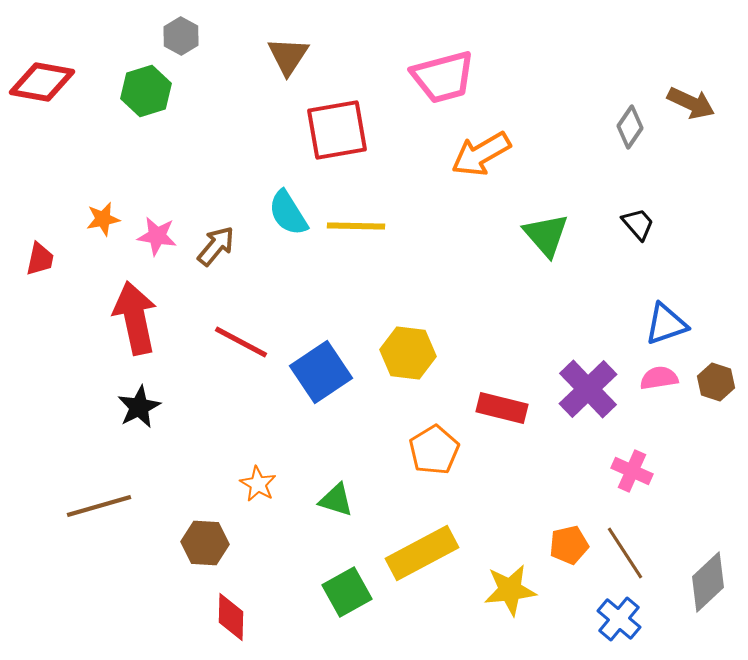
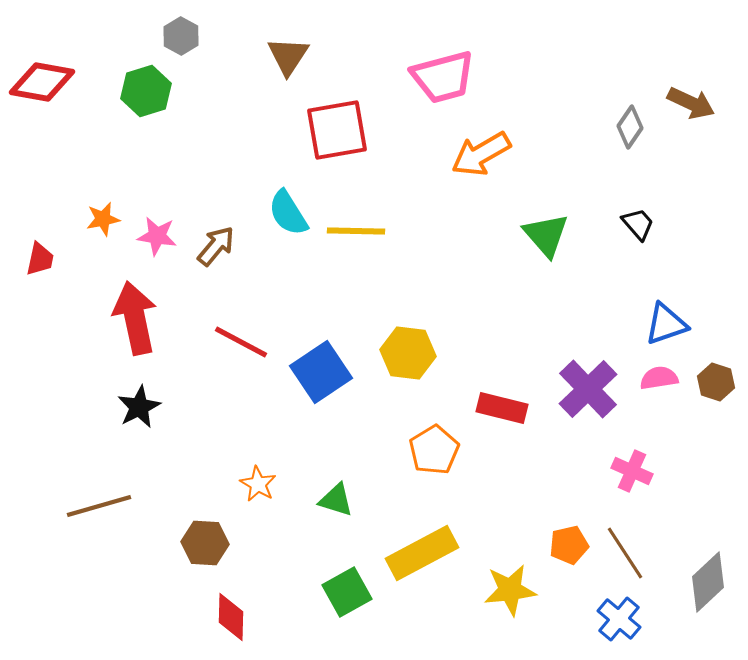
yellow line at (356, 226): moved 5 px down
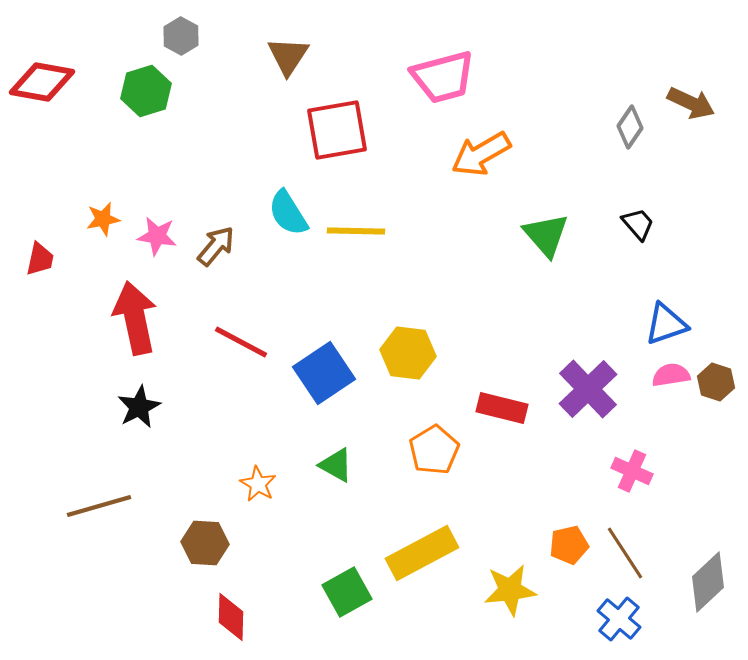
blue square at (321, 372): moved 3 px right, 1 px down
pink semicircle at (659, 378): moved 12 px right, 3 px up
green triangle at (336, 500): moved 35 px up; rotated 12 degrees clockwise
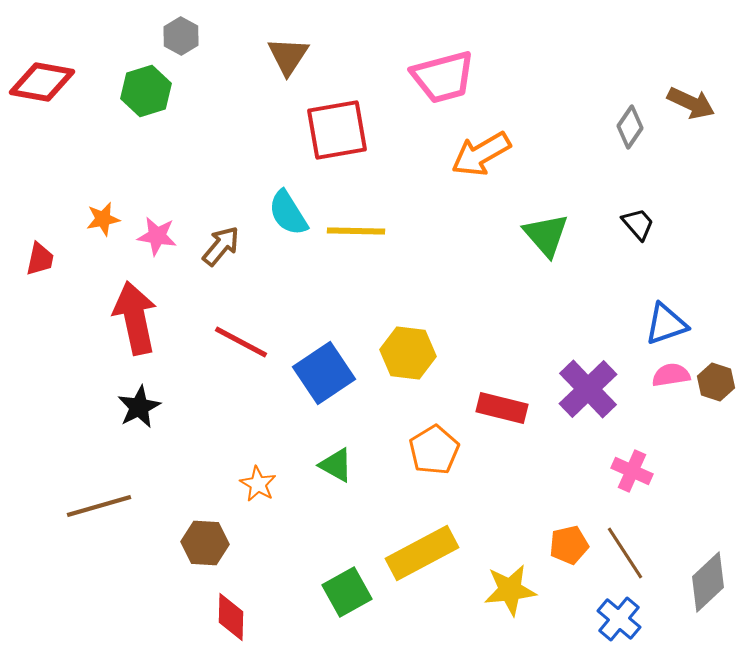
brown arrow at (216, 246): moved 5 px right
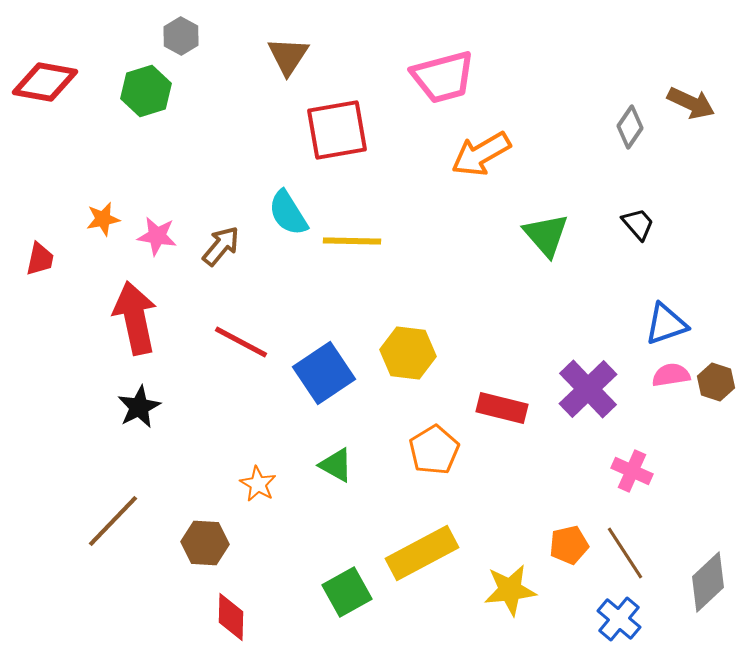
red diamond at (42, 82): moved 3 px right
yellow line at (356, 231): moved 4 px left, 10 px down
brown line at (99, 506): moved 14 px right, 15 px down; rotated 30 degrees counterclockwise
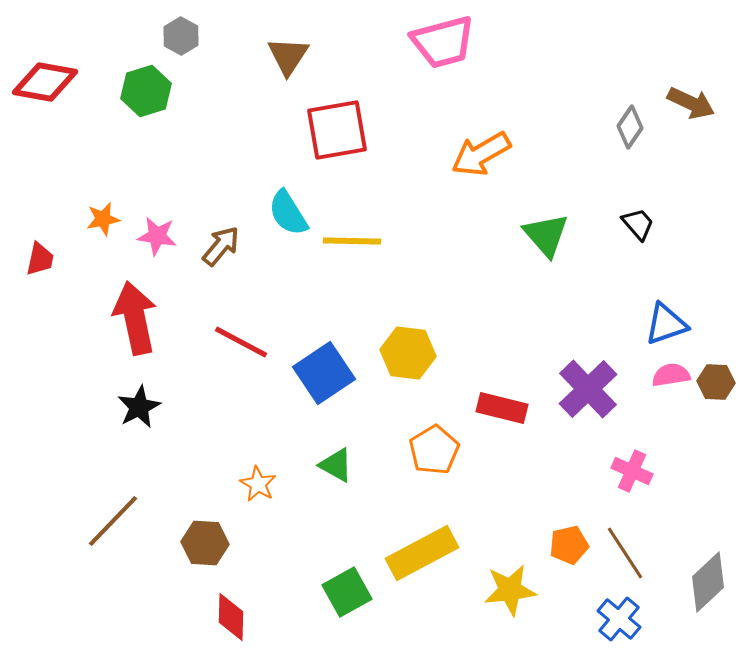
pink trapezoid at (443, 77): moved 35 px up
brown hexagon at (716, 382): rotated 15 degrees counterclockwise
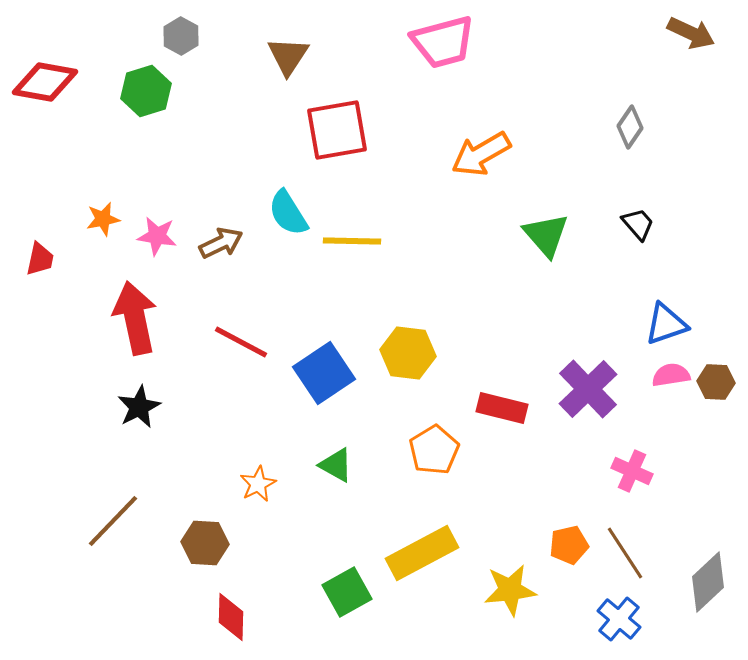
brown arrow at (691, 103): moved 70 px up
brown arrow at (221, 246): moved 3 px up; rotated 24 degrees clockwise
orange star at (258, 484): rotated 15 degrees clockwise
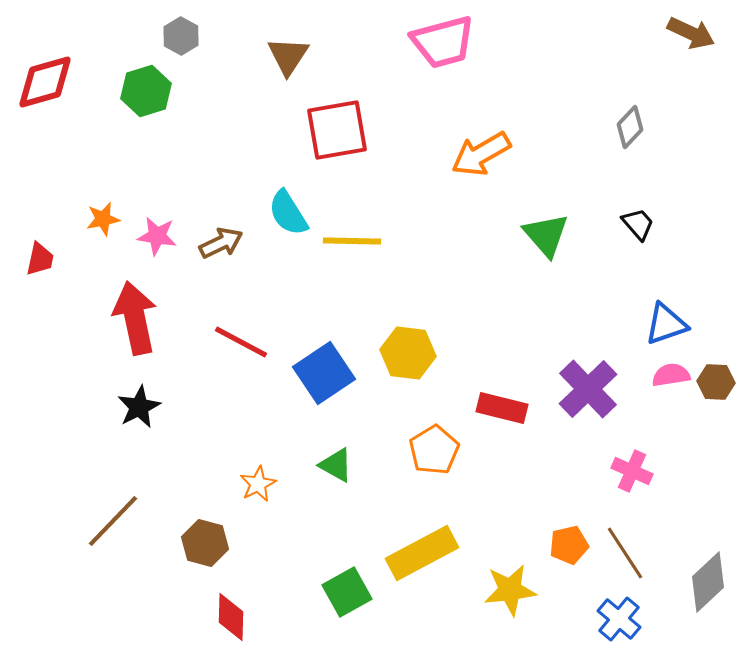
red diamond at (45, 82): rotated 26 degrees counterclockwise
gray diamond at (630, 127): rotated 9 degrees clockwise
brown hexagon at (205, 543): rotated 12 degrees clockwise
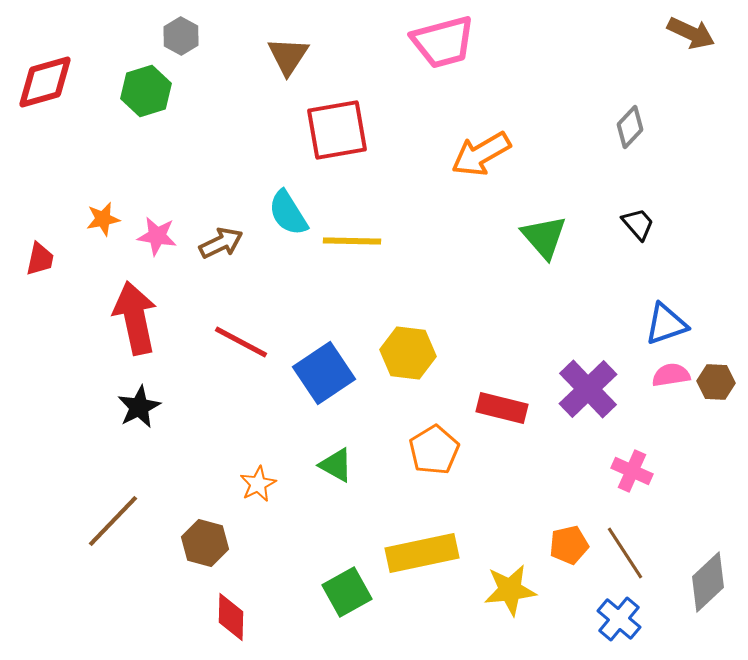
green triangle at (546, 235): moved 2 px left, 2 px down
yellow rectangle at (422, 553): rotated 16 degrees clockwise
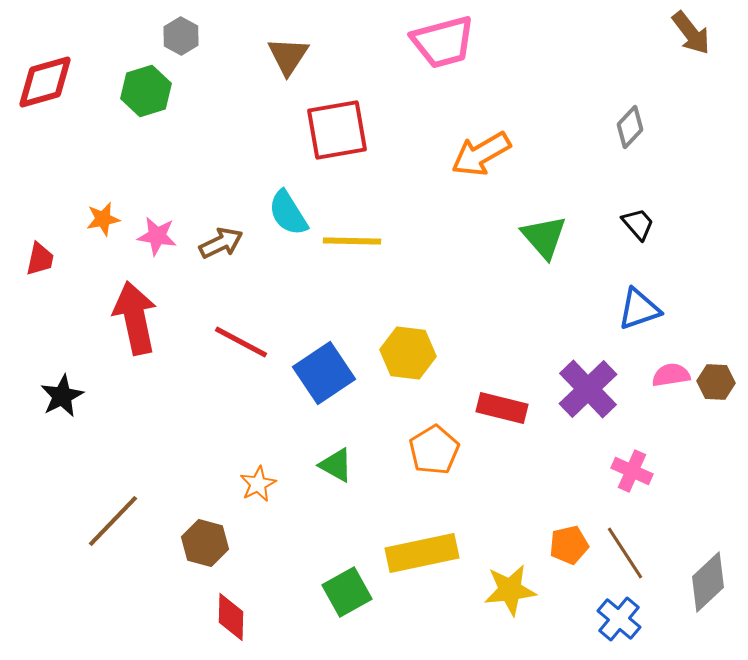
brown arrow at (691, 33): rotated 27 degrees clockwise
blue triangle at (666, 324): moved 27 px left, 15 px up
black star at (139, 407): moved 77 px left, 11 px up
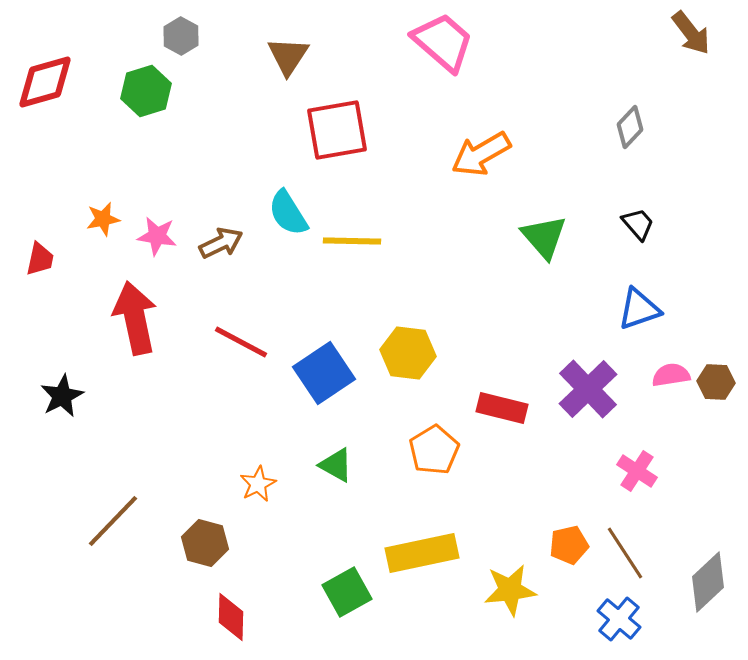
pink trapezoid at (443, 42): rotated 124 degrees counterclockwise
pink cross at (632, 471): moved 5 px right; rotated 9 degrees clockwise
